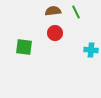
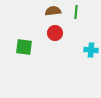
green line: rotated 32 degrees clockwise
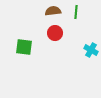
cyan cross: rotated 24 degrees clockwise
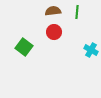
green line: moved 1 px right
red circle: moved 1 px left, 1 px up
green square: rotated 30 degrees clockwise
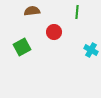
brown semicircle: moved 21 px left
green square: moved 2 px left; rotated 24 degrees clockwise
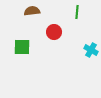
green square: rotated 30 degrees clockwise
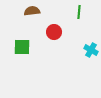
green line: moved 2 px right
